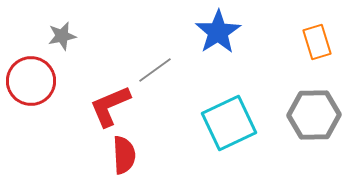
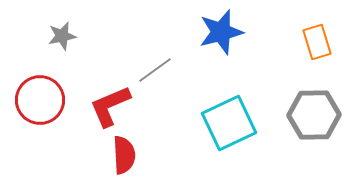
blue star: moved 3 px right; rotated 18 degrees clockwise
red circle: moved 9 px right, 19 px down
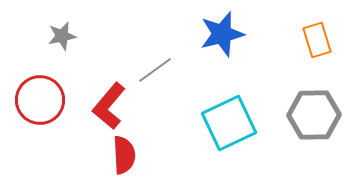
blue star: moved 1 px right, 2 px down
orange rectangle: moved 2 px up
red L-shape: moved 1 px left; rotated 27 degrees counterclockwise
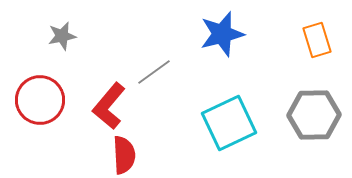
gray line: moved 1 px left, 2 px down
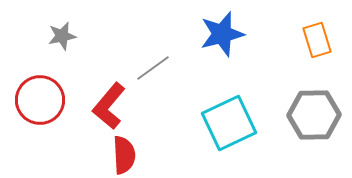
gray line: moved 1 px left, 4 px up
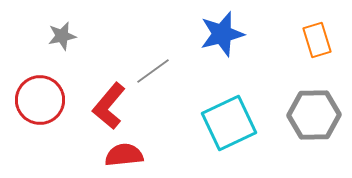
gray line: moved 3 px down
red semicircle: rotated 93 degrees counterclockwise
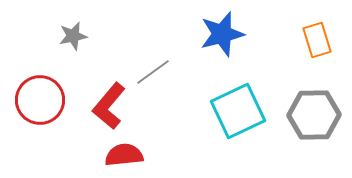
gray star: moved 11 px right
gray line: moved 1 px down
cyan square: moved 9 px right, 12 px up
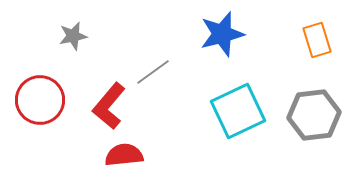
gray hexagon: rotated 6 degrees counterclockwise
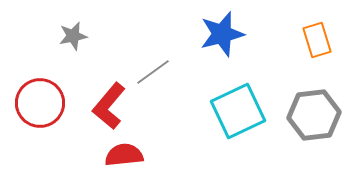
red circle: moved 3 px down
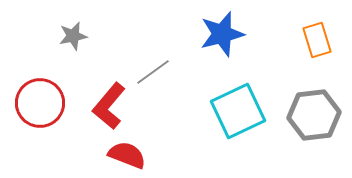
red semicircle: moved 3 px right; rotated 27 degrees clockwise
